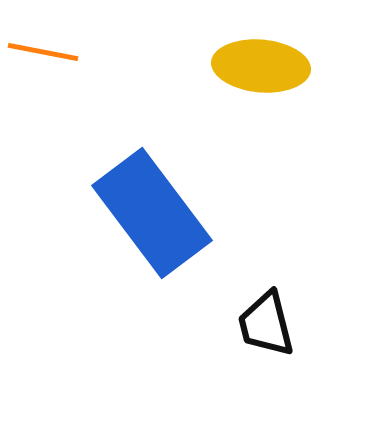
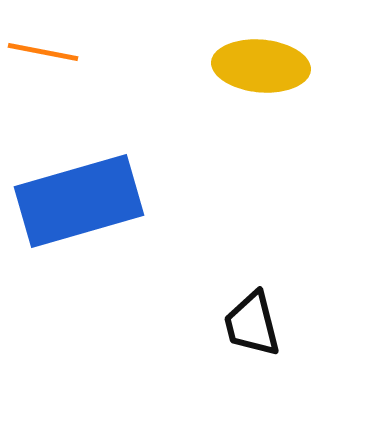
blue rectangle: moved 73 px left, 12 px up; rotated 69 degrees counterclockwise
black trapezoid: moved 14 px left
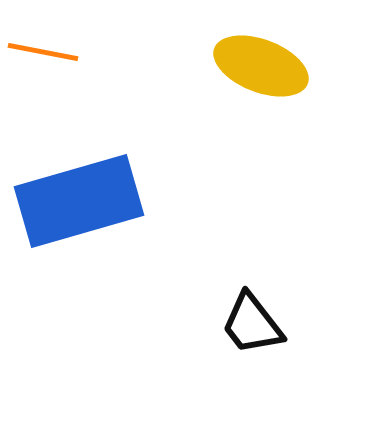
yellow ellipse: rotated 16 degrees clockwise
black trapezoid: rotated 24 degrees counterclockwise
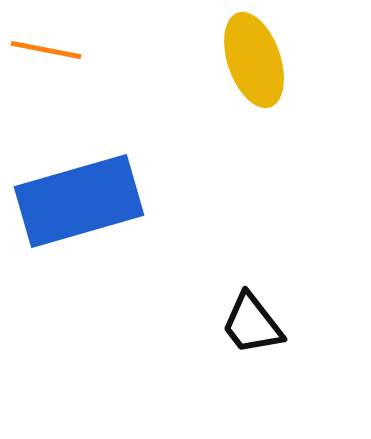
orange line: moved 3 px right, 2 px up
yellow ellipse: moved 7 px left, 6 px up; rotated 50 degrees clockwise
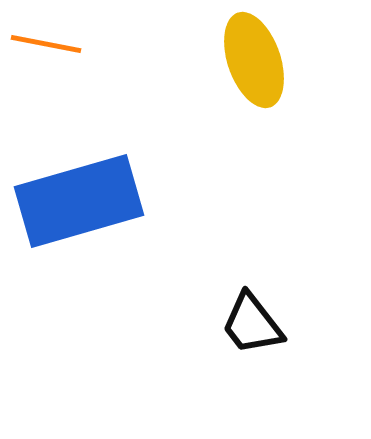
orange line: moved 6 px up
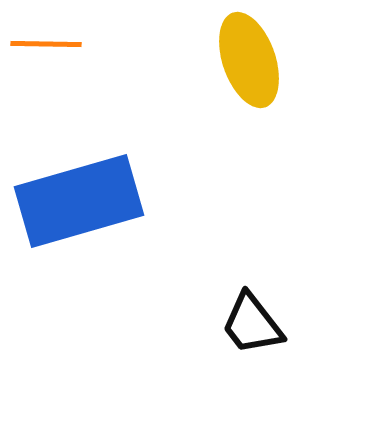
orange line: rotated 10 degrees counterclockwise
yellow ellipse: moved 5 px left
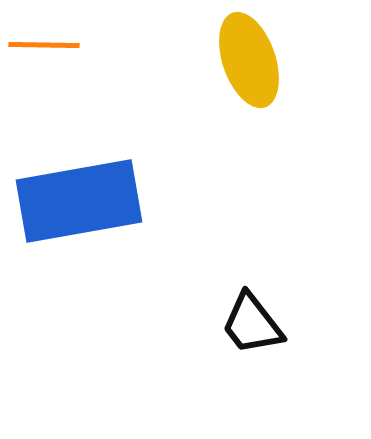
orange line: moved 2 px left, 1 px down
blue rectangle: rotated 6 degrees clockwise
